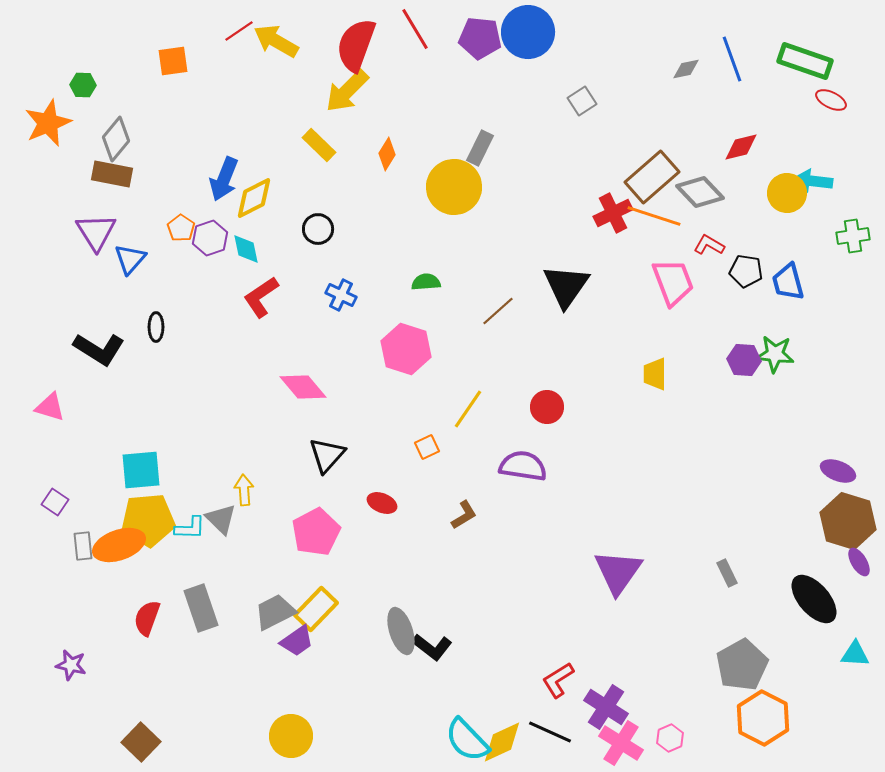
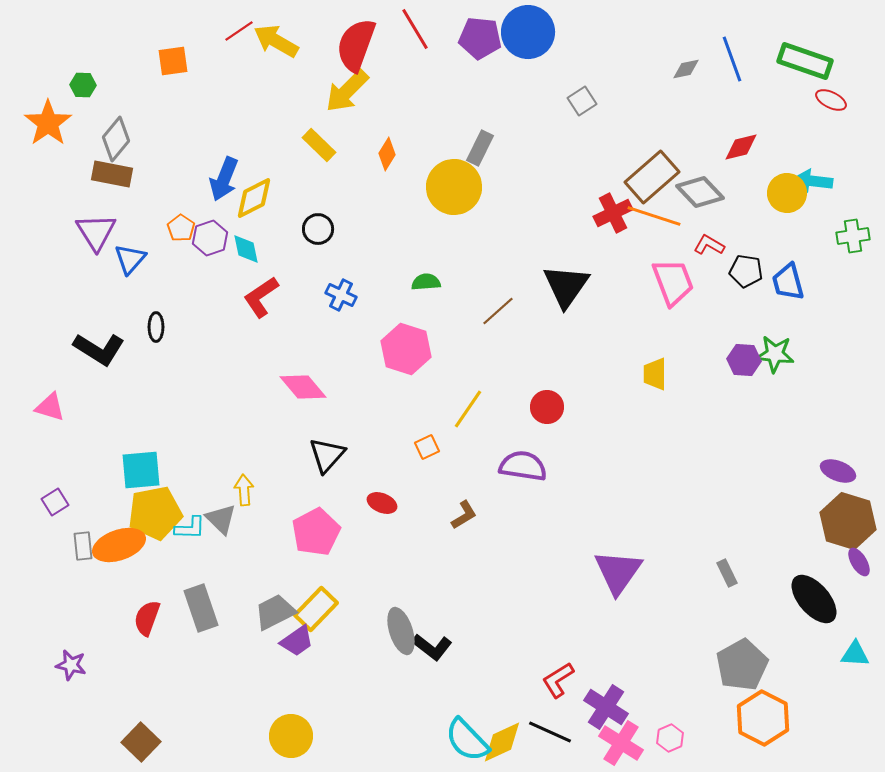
orange star at (48, 123): rotated 12 degrees counterclockwise
purple square at (55, 502): rotated 24 degrees clockwise
yellow pentagon at (148, 520): moved 7 px right, 7 px up; rotated 6 degrees counterclockwise
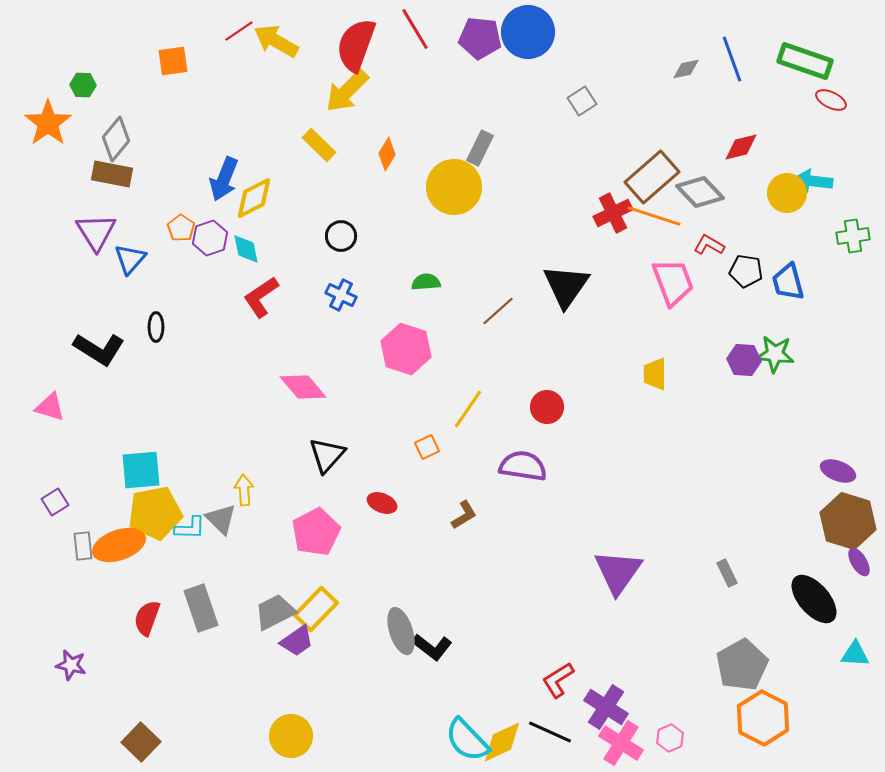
black circle at (318, 229): moved 23 px right, 7 px down
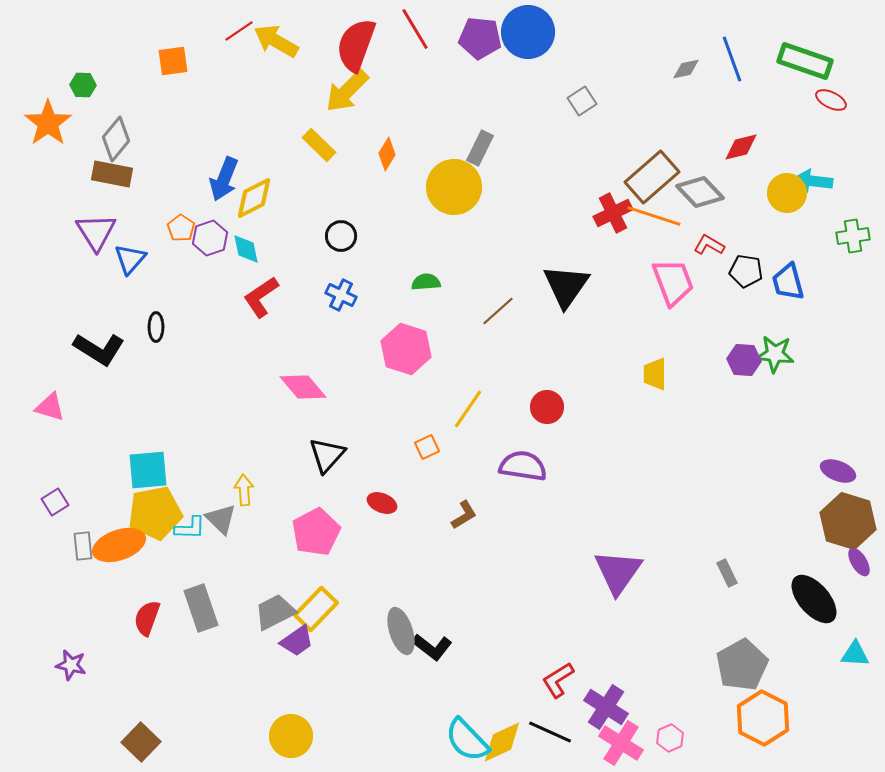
cyan square at (141, 470): moved 7 px right
